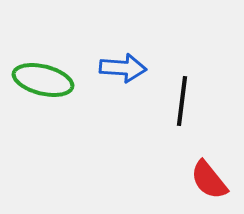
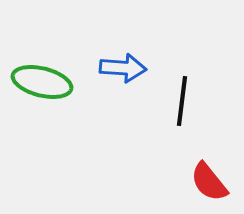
green ellipse: moved 1 px left, 2 px down
red semicircle: moved 2 px down
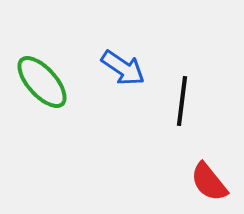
blue arrow: rotated 30 degrees clockwise
green ellipse: rotated 34 degrees clockwise
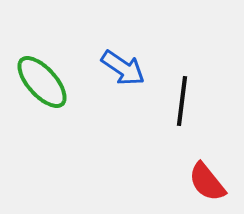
red semicircle: moved 2 px left
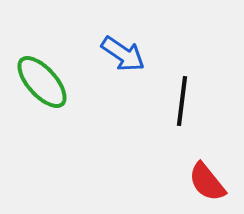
blue arrow: moved 14 px up
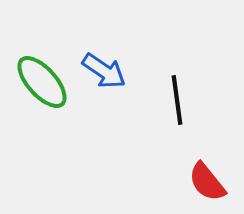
blue arrow: moved 19 px left, 17 px down
black line: moved 5 px left, 1 px up; rotated 15 degrees counterclockwise
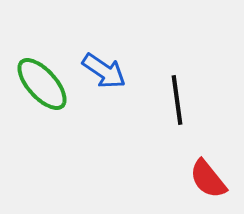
green ellipse: moved 2 px down
red semicircle: moved 1 px right, 3 px up
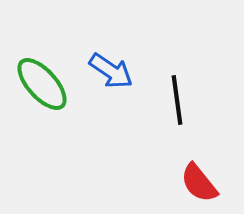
blue arrow: moved 7 px right
red semicircle: moved 9 px left, 4 px down
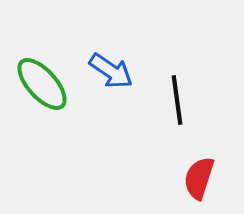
red semicircle: moved 5 px up; rotated 57 degrees clockwise
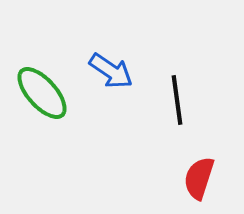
green ellipse: moved 9 px down
